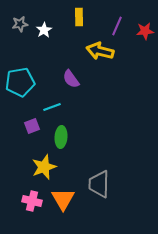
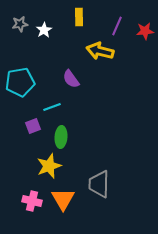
purple square: moved 1 px right
yellow star: moved 5 px right, 1 px up
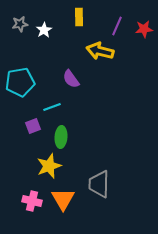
red star: moved 1 px left, 2 px up
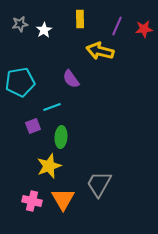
yellow rectangle: moved 1 px right, 2 px down
gray trapezoid: rotated 28 degrees clockwise
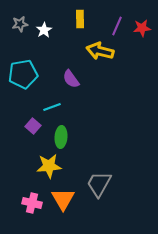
red star: moved 2 px left, 1 px up
cyan pentagon: moved 3 px right, 8 px up
purple square: rotated 28 degrees counterclockwise
yellow star: rotated 15 degrees clockwise
pink cross: moved 2 px down
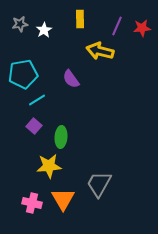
cyan line: moved 15 px left, 7 px up; rotated 12 degrees counterclockwise
purple square: moved 1 px right
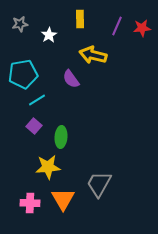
white star: moved 5 px right, 5 px down
yellow arrow: moved 7 px left, 4 px down
yellow star: moved 1 px left, 1 px down
pink cross: moved 2 px left; rotated 12 degrees counterclockwise
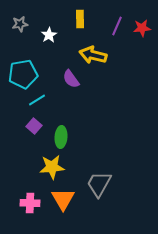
yellow star: moved 4 px right
